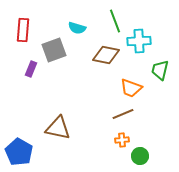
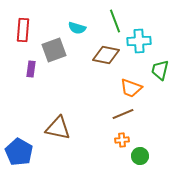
purple rectangle: rotated 14 degrees counterclockwise
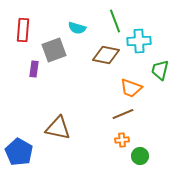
purple rectangle: moved 3 px right
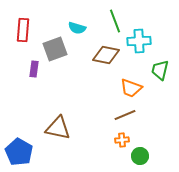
gray square: moved 1 px right, 1 px up
brown line: moved 2 px right, 1 px down
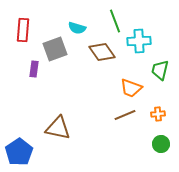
brown diamond: moved 4 px left, 3 px up; rotated 44 degrees clockwise
orange cross: moved 36 px right, 26 px up
blue pentagon: rotated 8 degrees clockwise
green circle: moved 21 px right, 12 px up
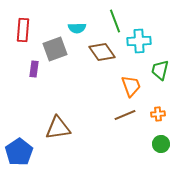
cyan semicircle: rotated 18 degrees counterclockwise
orange trapezoid: moved 2 px up; rotated 130 degrees counterclockwise
brown triangle: rotated 20 degrees counterclockwise
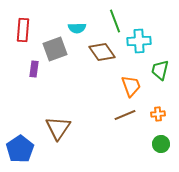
brown triangle: rotated 48 degrees counterclockwise
blue pentagon: moved 1 px right, 3 px up
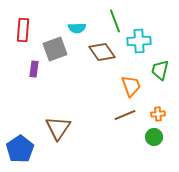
green circle: moved 7 px left, 7 px up
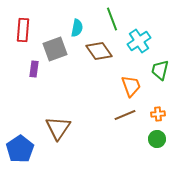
green line: moved 3 px left, 2 px up
cyan semicircle: rotated 78 degrees counterclockwise
cyan cross: rotated 30 degrees counterclockwise
brown diamond: moved 3 px left, 1 px up
green circle: moved 3 px right, 2 px down
